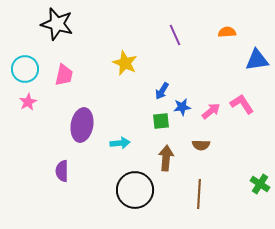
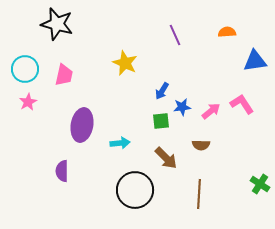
blue triangle: moved 2 px left, 1 px down
brown arrow: rotated 130 degrees clockwise
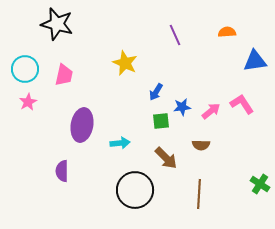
blue arrow: moved 6 px left, 1 px down
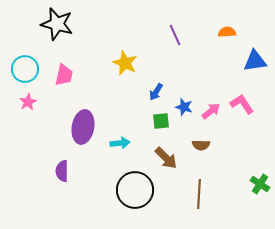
blue star: moved 2 px right; rotated 24 degrees clockwise
purple ellipse: moved 1 px right, 2 px down
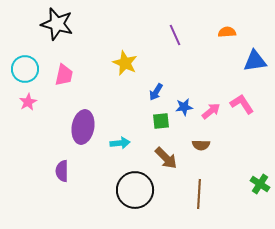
blue star: rotated 24 degrees counterclockwise
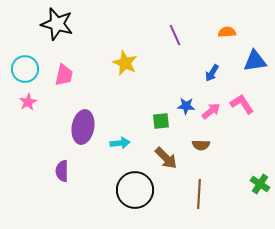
blue arrow: moved 56 px right, 19 px up
blue star: moved 2 px right, 1 px up; rotated 12 degrees clockwise
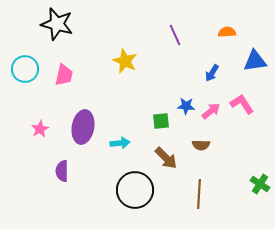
yellow star: moved 2 px up
pink star: moved 12 px right, 27 px down
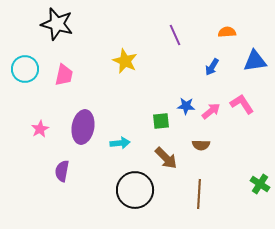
blue arrow: moved 6 px up
purple semicircle: rotated 10 degrees clockwise
